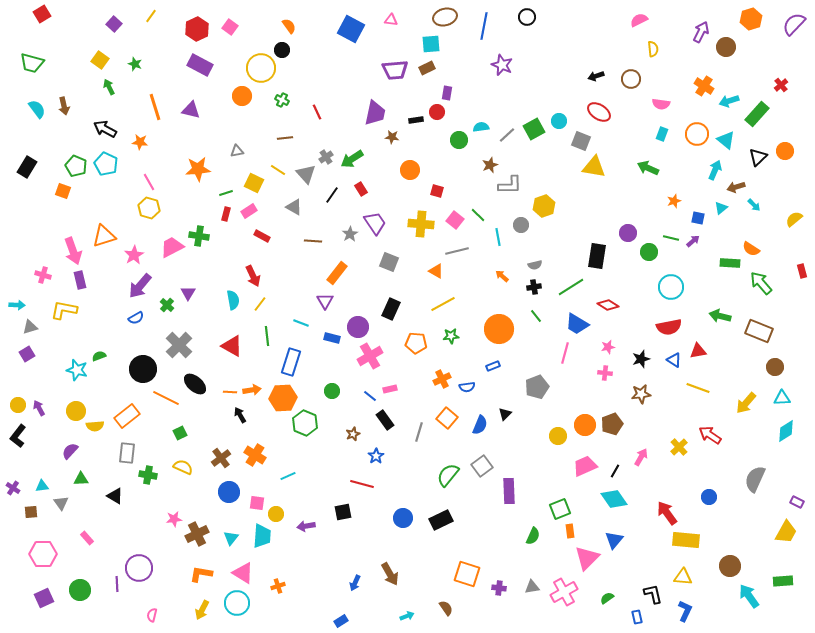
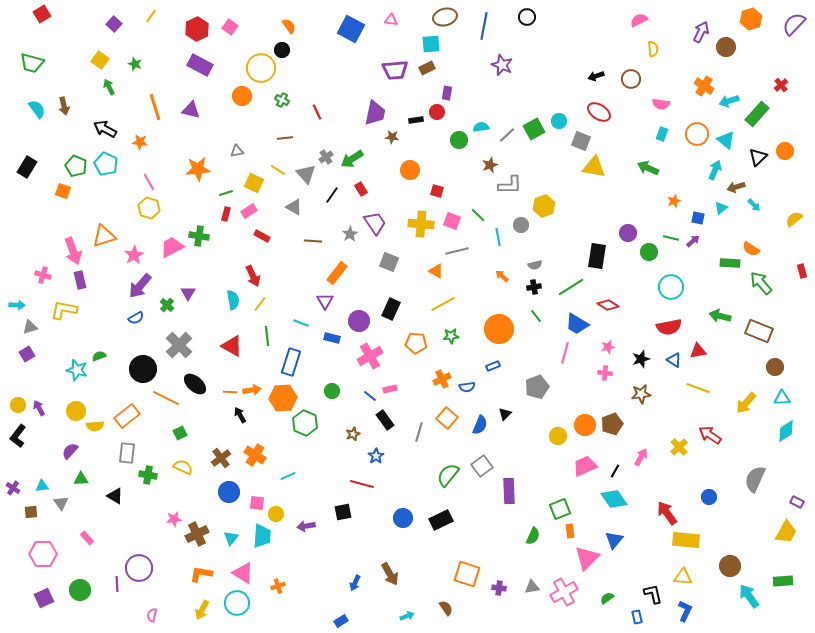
pink square at (455, 220): moved 3 px left, 1 px down; rotated 18 degrees counterclockwise
purple circle at (358, 327): moved 1 px right, 6 px up
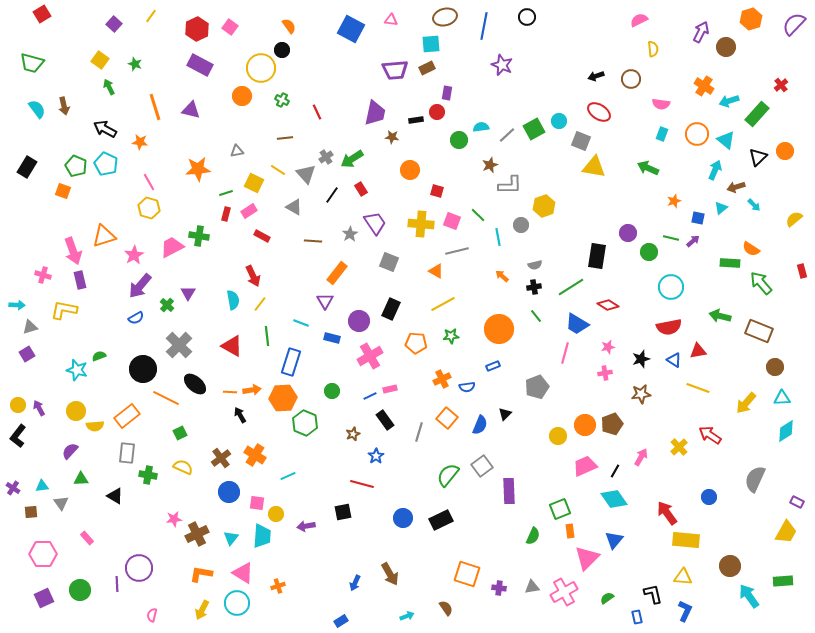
pink cross at (605, 373): rotated 16 degrees counterclockwise
blue line at (370, 396): rotated 64 degrees counterclockwise
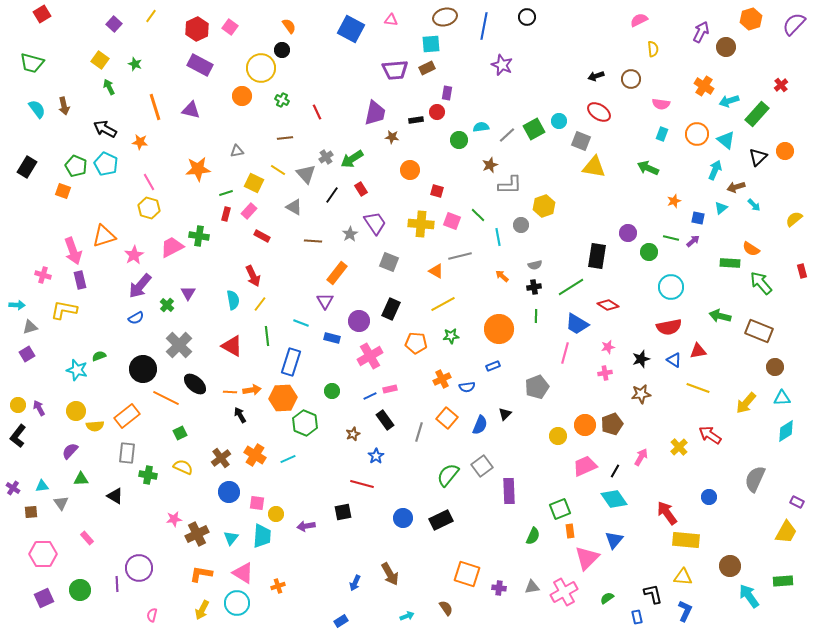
pink rectangle at (249, 211): rotated 14 degrees counterclockwise
gray line at (457, 251): moved 3 px right, 5 px down
green line at (536, 316): rotated 40 degrees clockwise
cyan line at (288, 476): moved 17 px up
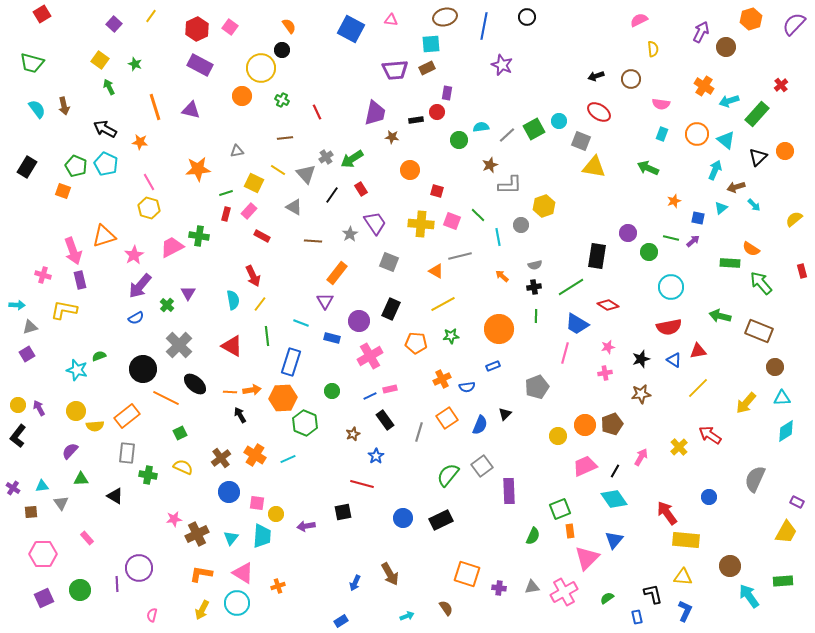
yellow line at (698, 388): rotated 65 degrees counterclockwise
orange square at (447, 418): rotated 15 degrees clockwise
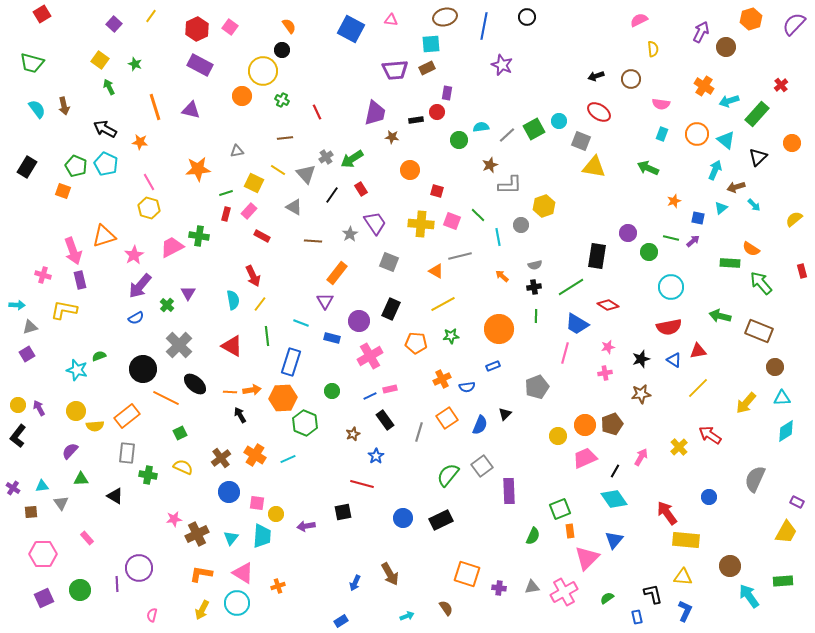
yellow circle at (261, 68): moved 2 px right, 3 px down
orange circle at (785, 151): moved 7 px right, 8 px up
pink trapezoid at (585, 466): moved 8 px up
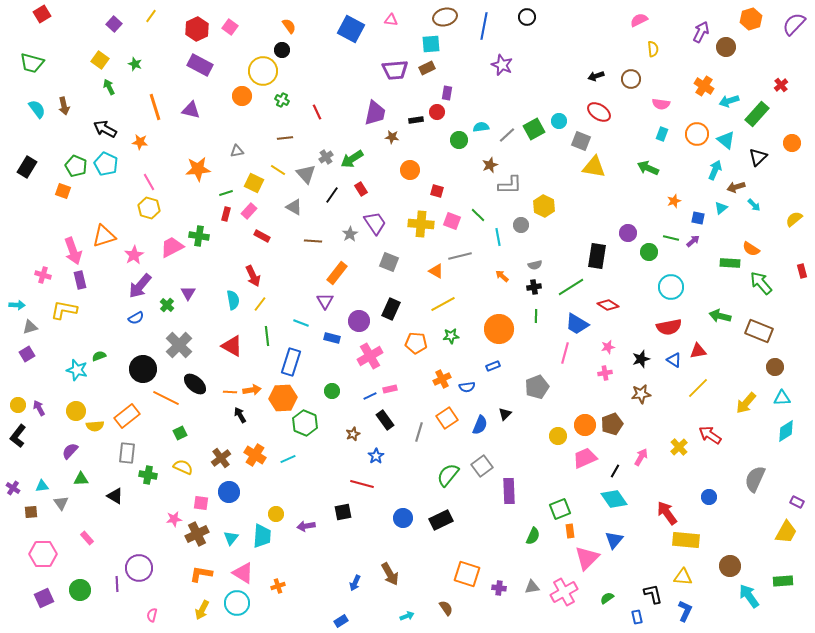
yellow hexagon at (544, 206): rotated 15 degrees counterclockwise
pink square at (257, 503): moved 56 px left
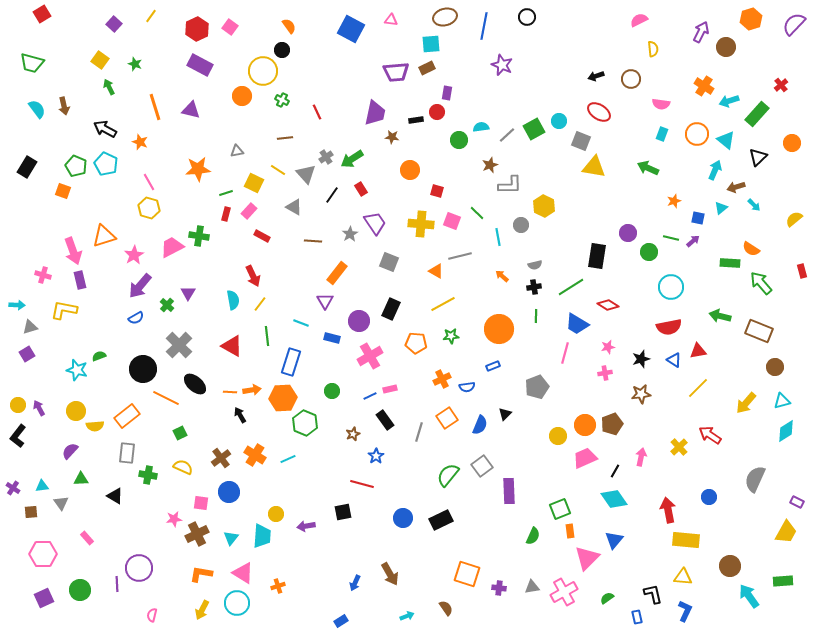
purple trapezoid at (395, 70): moved 1 px right, 2 px down
orange star at (140, 142): rotated 14 degrees clockwise
green line at (478, 215): moved 1 px left, 2 px up
cyan triangle at (782, 398): moved 3 px down; rotated 12 degrees counterclockwise
pink arrow at (641, 457): rotated 18 degrees counterclockwise
red arrow at (667, 513): moved 1 px right, 3 px up; rotated 25 degrees clockwise
